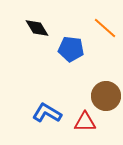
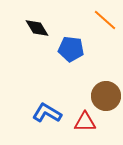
orange line: moved 8 px up
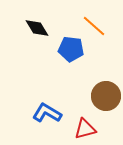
orange line: moved 11 px left, 6 px down
red triangle: moved 7 px down; rotated 15 degrees counterclockwise
